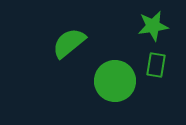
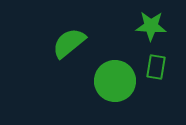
green star: moved 2 px left; rotated 12 degrees clockwise
green rectangle: moved 2 px down
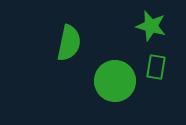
green star: rotated 12 degrees clockwise
green semicircle: rotated 141 degrees clockwise
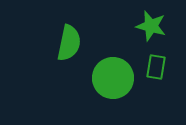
green circle: moved 2 px left, 3 px up
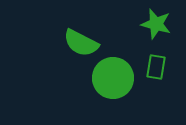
green star: moved 5 px right, 2 px up
green semicircle: moved 12 px right; rotated 105 degrees clockwise
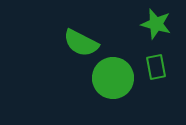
green rectangle: rotated 20 degrees counterclockwise
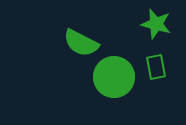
green circle: moved 1 px right, 1 px up
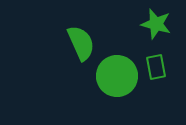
green semicircle: rotated 141 degrees counterclockwise
green circle: moved 3 px right, 1 px up
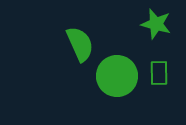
green semicircle: moved 1 px left, 1 px down
green rectangle: moved 3 px right, 6 px down; rotated 10 degrees clockwise
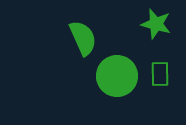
green semicircle: moved 3 px right, 6 px up
green rectangle: moved 1 px right, 1 px down
